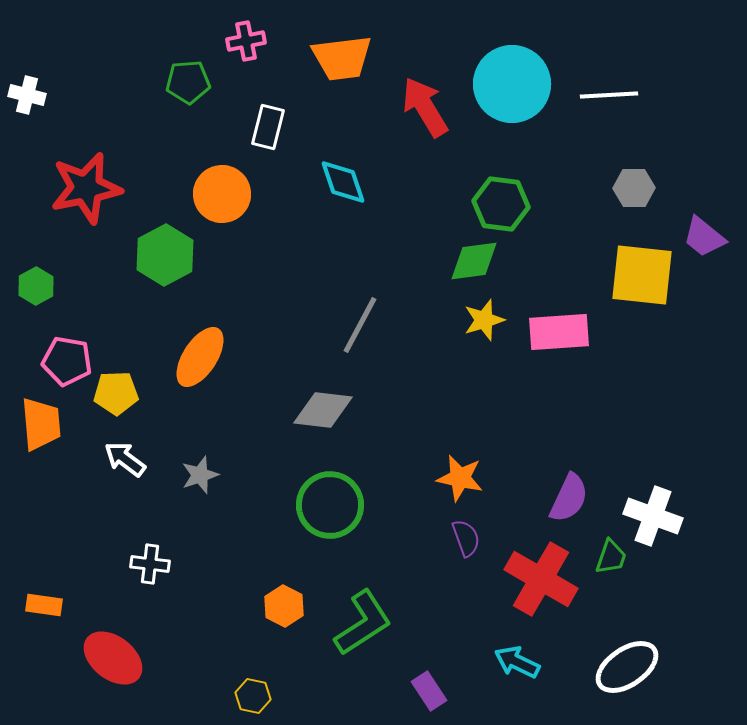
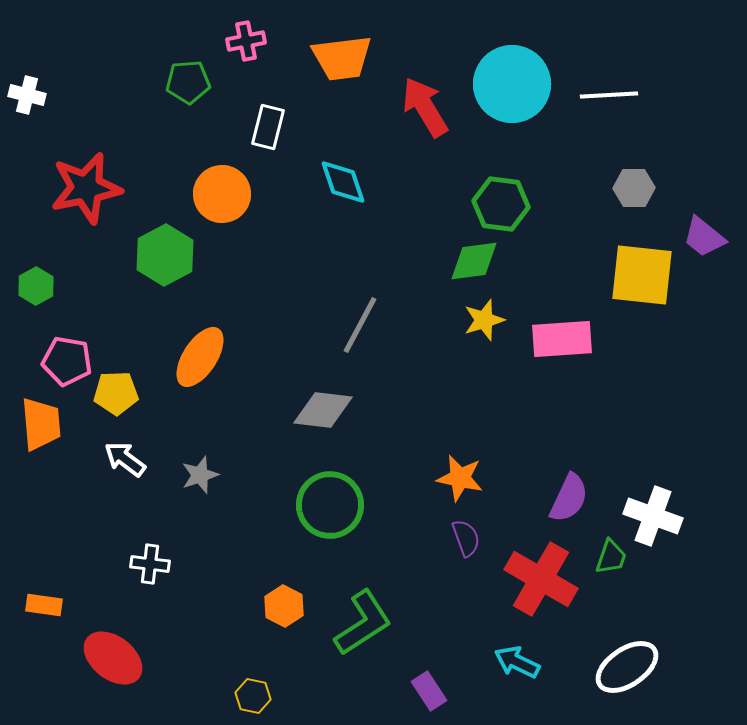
pink rectangle at (559, 332): moved 3 px right, 7 px down
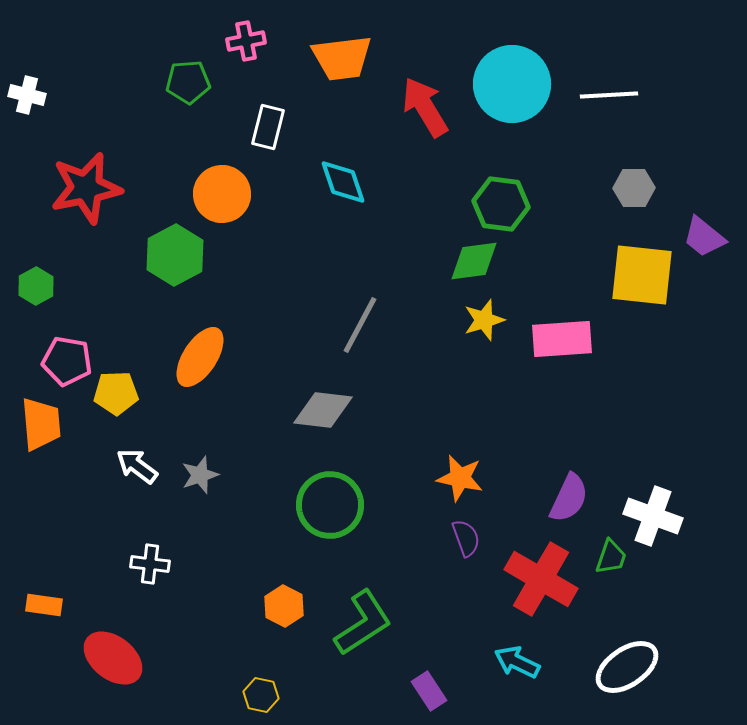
green hexagon at (165, 255): moved 10 px right
white arrow at (125, 459): moved 12 px right, 7 px down
yellow hexagon at (253, 696): moved 8 px right, 1 px up
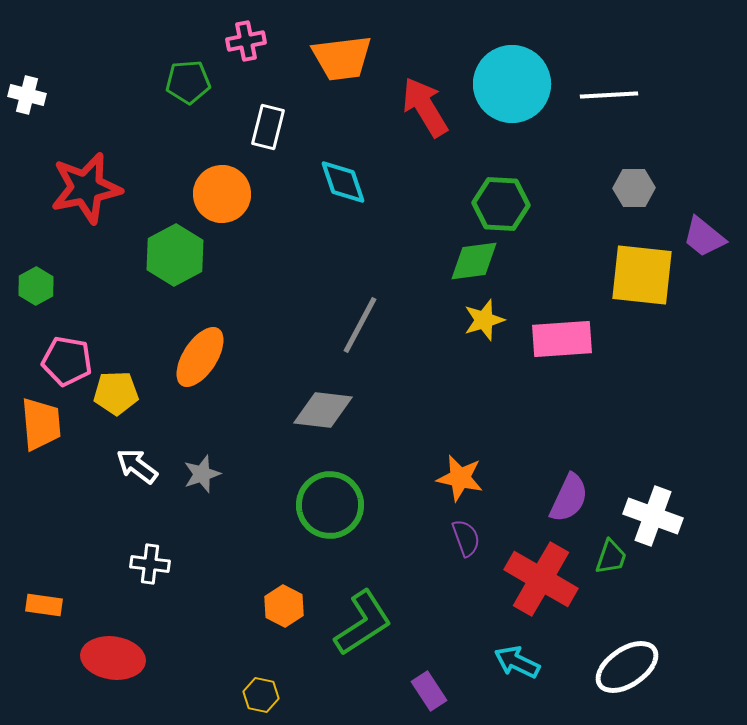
green hexagon at (501, 204): rotated 4 degrees counterclockwise
gray star at (200, 475): moved 2 px right, 1 px up
red ellipse at (113, 658): rotated 30 degrees counterclockwise
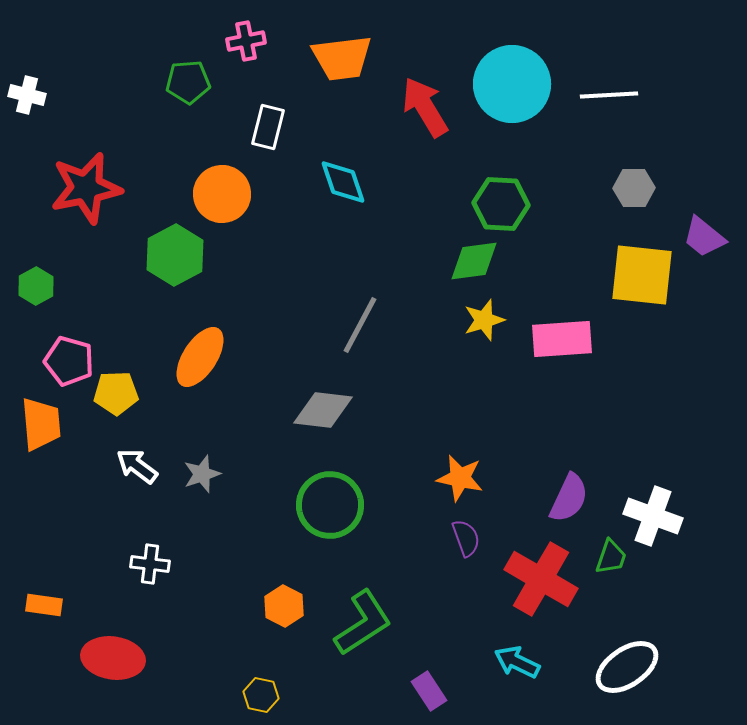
pink pentagon at (67, 361): moved 2 px right; rotated 6 degrees clockwise
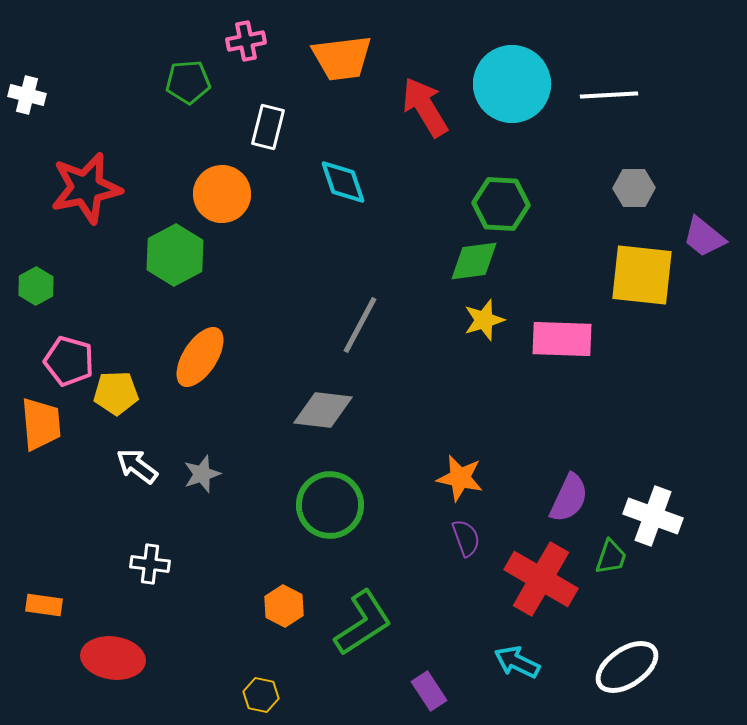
pink rectangle at (562, 339): rotated 6 degrees clockwise
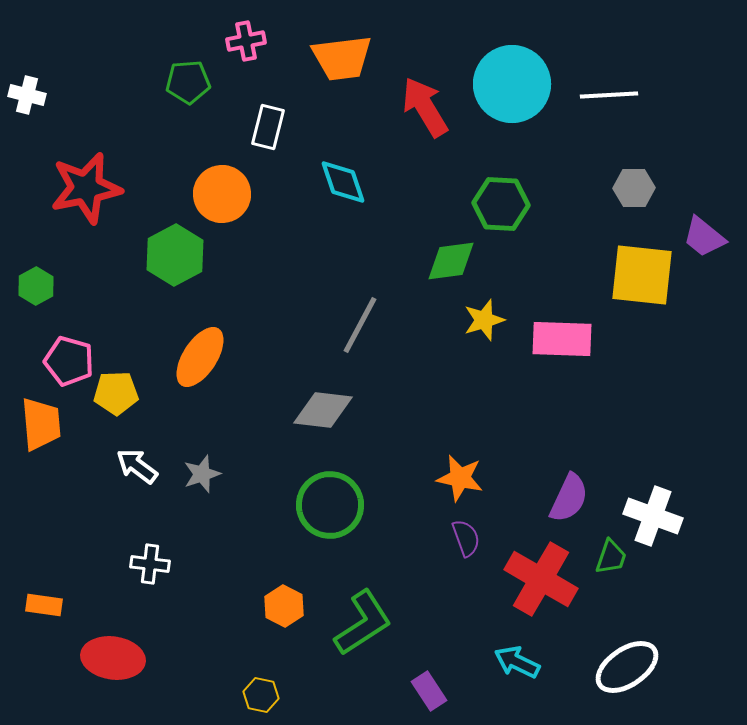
green diamond at (474, 261): moved 23 px left
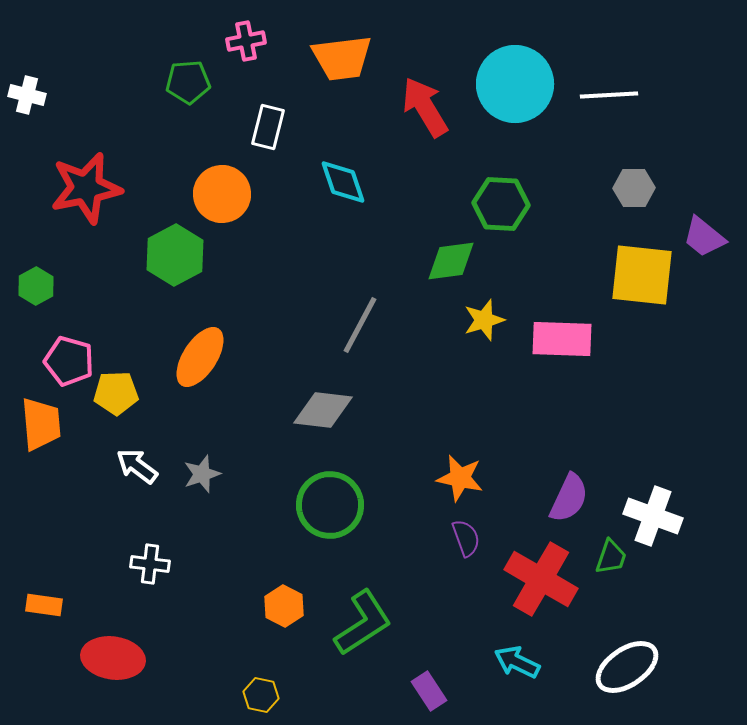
cyan circle at (512, 84): moved 3 px right
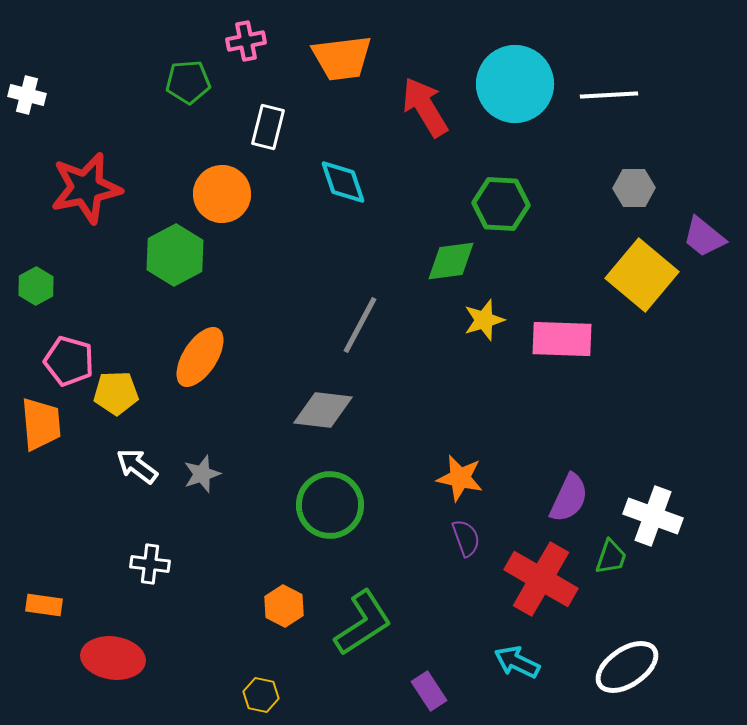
yellow square at (642, 275): rotated 34 degrees clockwise
